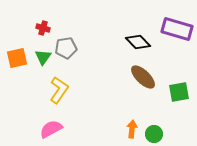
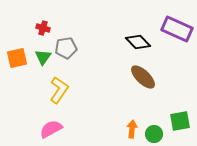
purple rectangle: rotated 8 degrees clockwise
green square: moved 1 px right, 29 px down
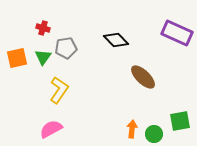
purple rectangle: moved 4 px down
black diamond: moved 22 px left, 2 px up
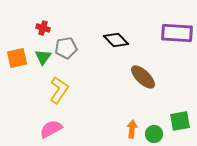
purple rectangle: rotated 20 degrees counterclockwise
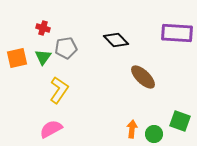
green square: rotated 30 degrees clockwise
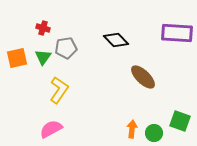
green circle: moved 1 px up
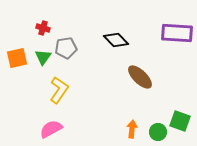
brown ellipse: moved 3 px left
green circle: moved 4 px right, 1 px up
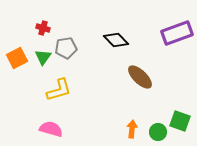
purple rectangle: rotated 24 degrees counterclockwise
orange square: rotated 15 degrees counterclockwise
yellow L-shape: rotated 40 degrees clockwise
pink semicircle: rotated 45 degrees clockwise
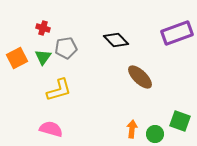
green circle: moved 3 px left, 2 px down
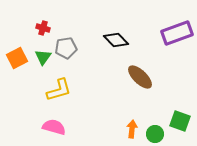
pink semicircle: moved 3 px right, 2 px up
